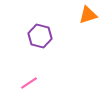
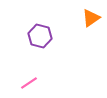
orange triangle: moved 3 px right, 3 px down; rotated 18 degrees counterclockwise
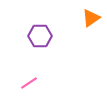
purple hexagon: rotated 15 degrees counterclockwise
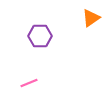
pink line: rotated 12 degrees clockwise
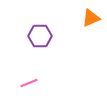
orange triangle: rotated 12 degrees clockwise
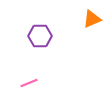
orange triangle: moved 1 px right, 1 px down
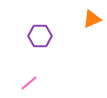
pink line: rotated 18 degrees counterclockwise
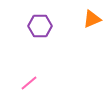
purple hexagon: moved 10 px up
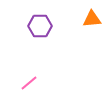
orange triangle: rotated 18 degrees clockwise
